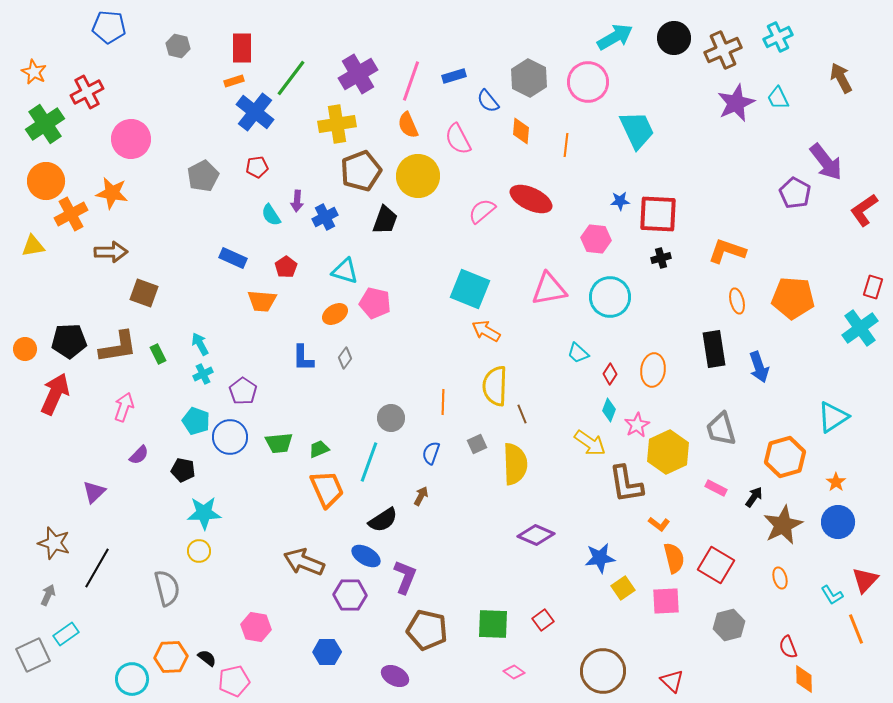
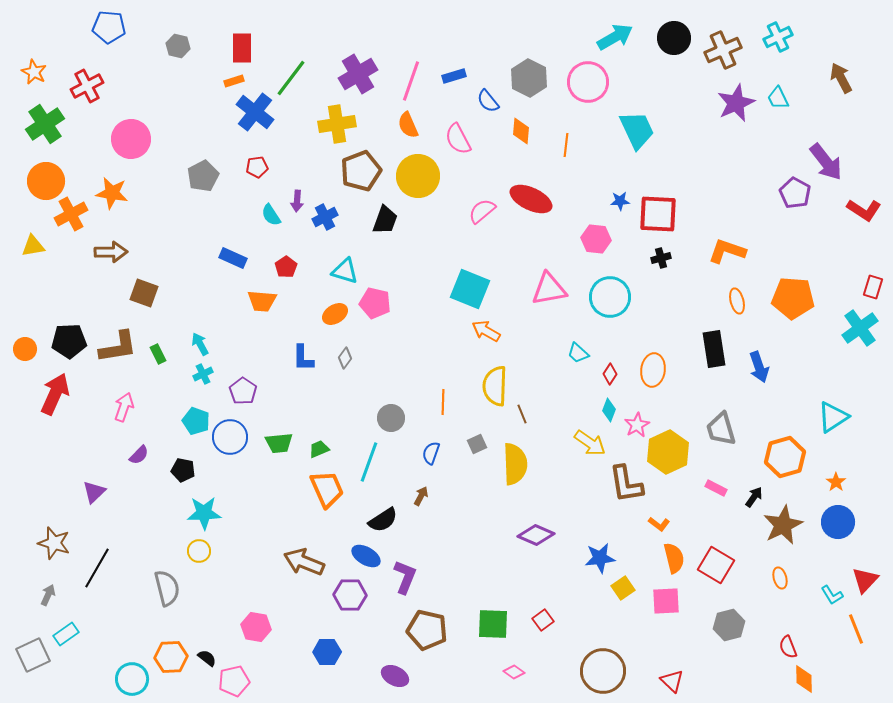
red cross at (87, 92): moved 6 px up
red L-shape at (864, 210): rotated 112 degrees counterclockwise
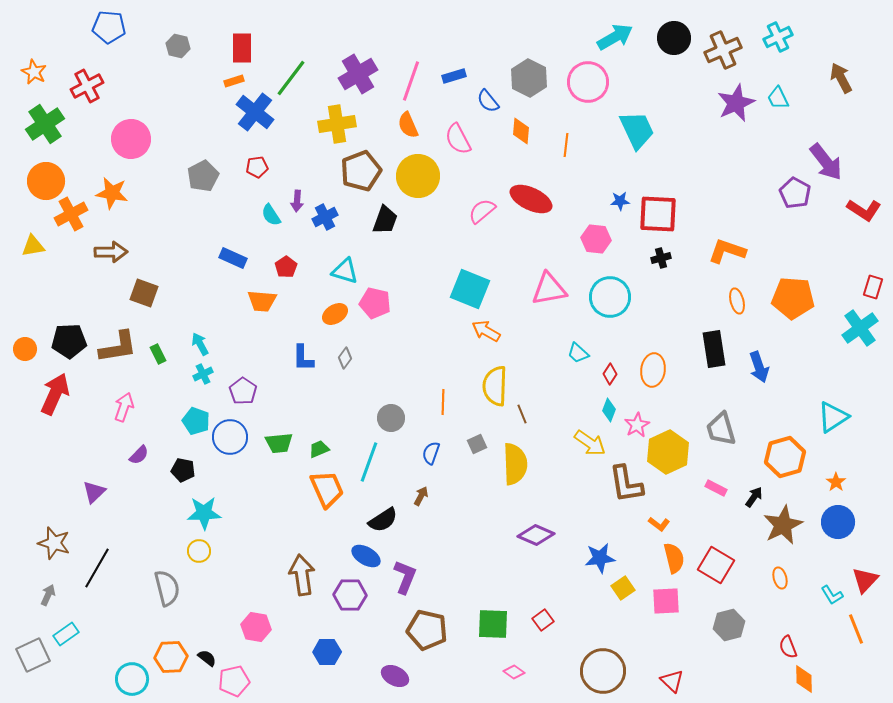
brown arrow at (304, 562): moved 2 px left, 13 px down; rotated 60 degrees clockwise
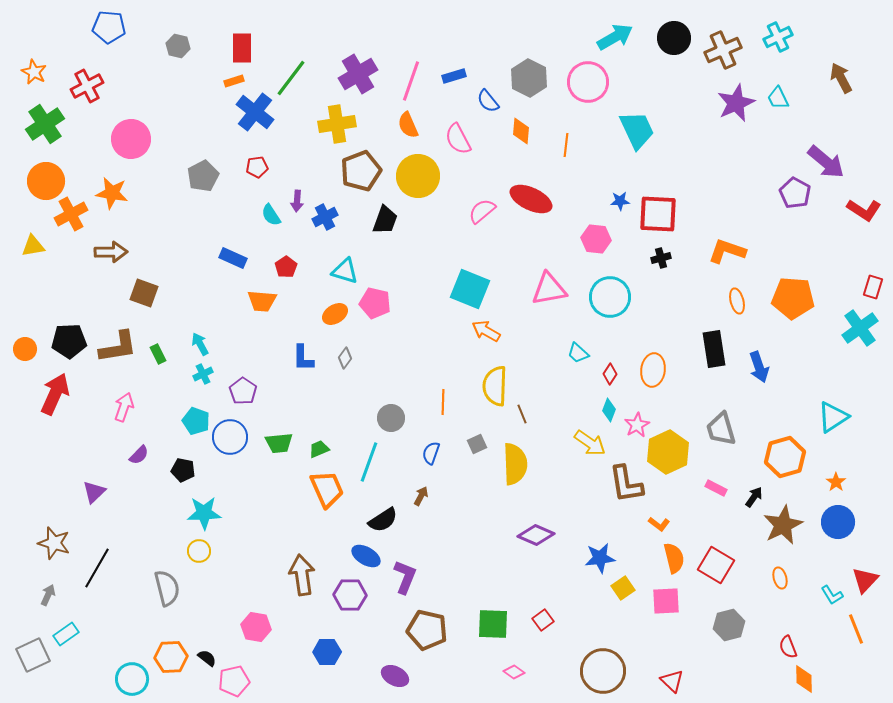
purple arrow at (826, 162): rotated 12 degrees counterclockwise
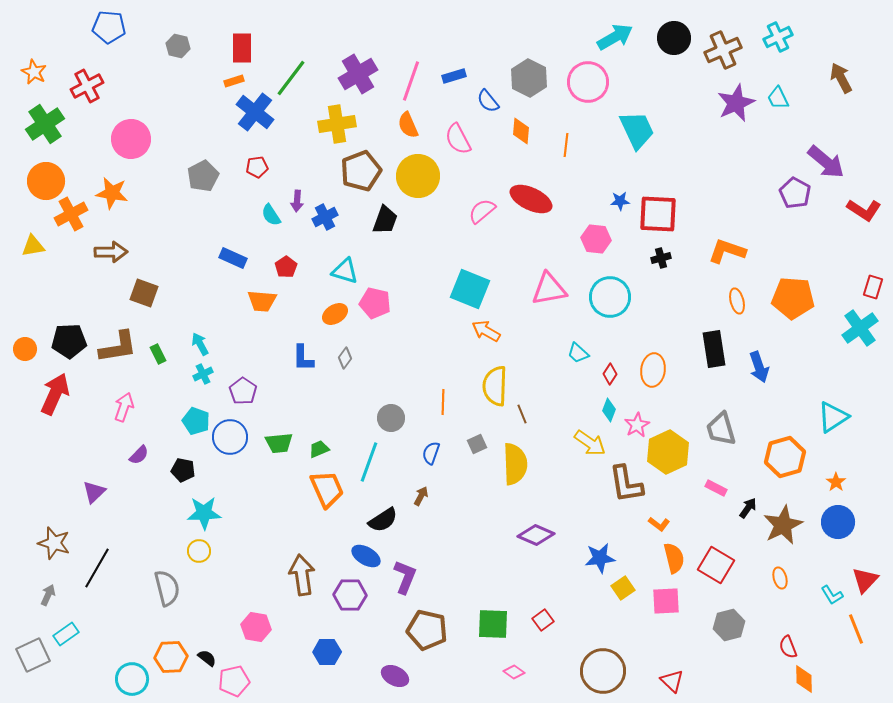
black arrow at (754, 497): moved 6 px left, 11 px down
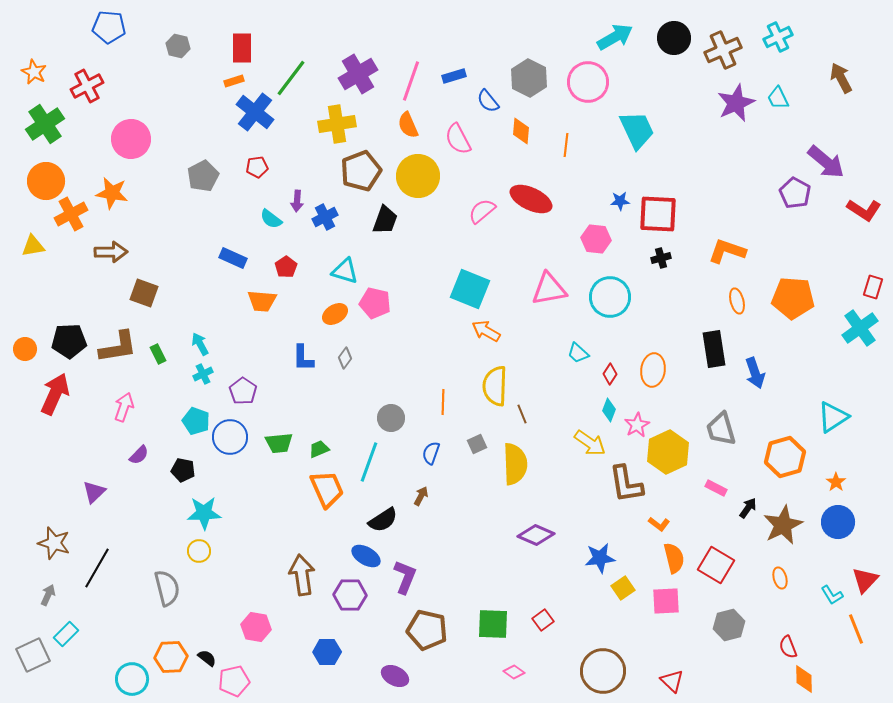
cyan semicircle at (271, 215): moved 4 px down; rotated 20 degrees counterclockwise
blue arrow at (759, 367): moved 4 px left, 6 px down
cyan rectangle at (66, 634): rotated 10 degrees counterclockwise
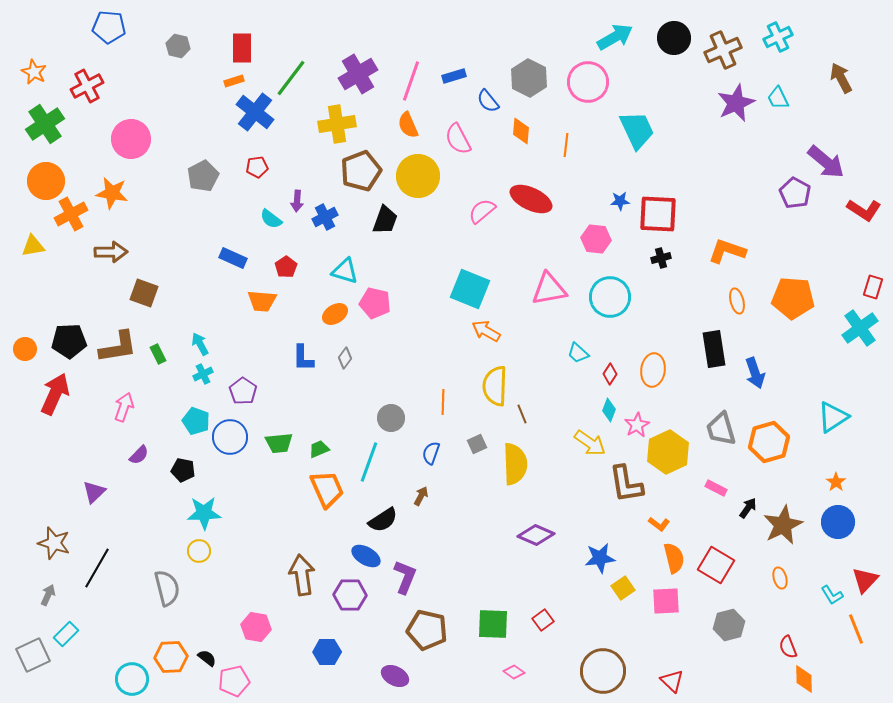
orange hexagon at (785, 457): moved 16 px left, 15 px up
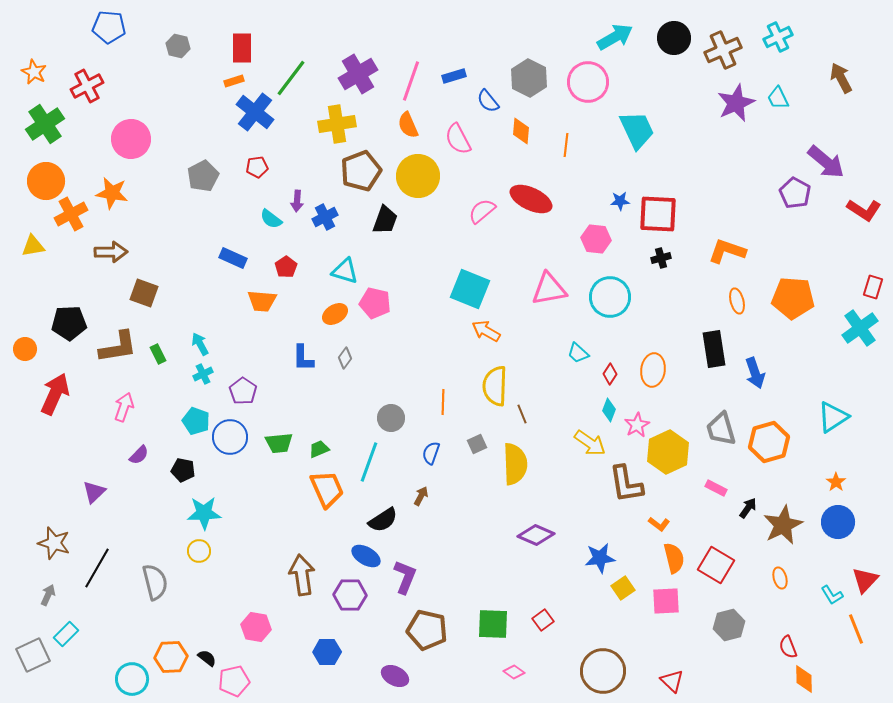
black pentagon at (69, 341): moved 18 px up
gray semicircle at (167, 588): moved 12 px left, 6 px up
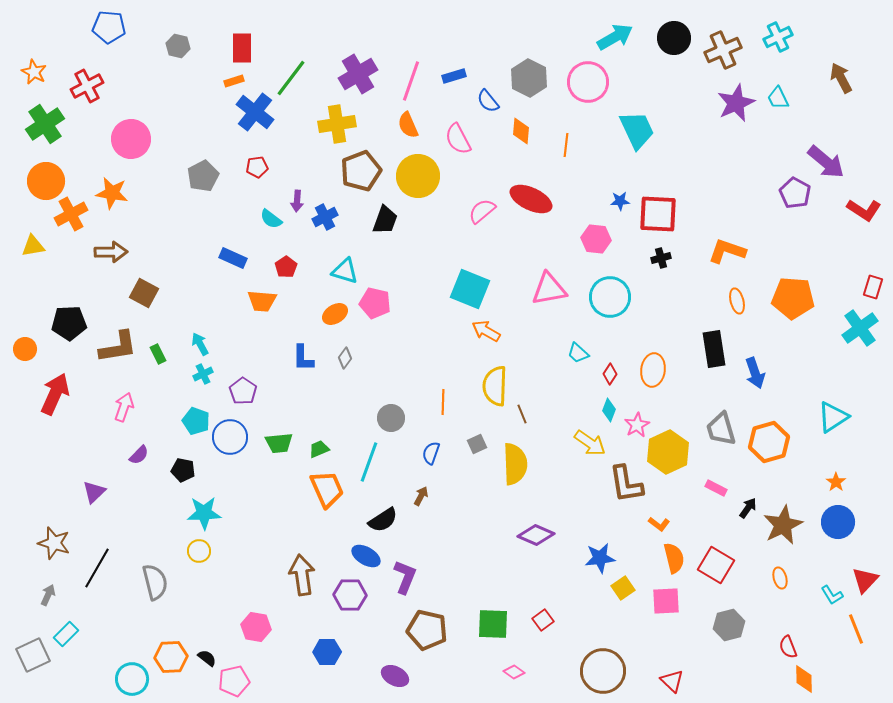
brown square at (144, 293): rotated 8 degrees clockwise
